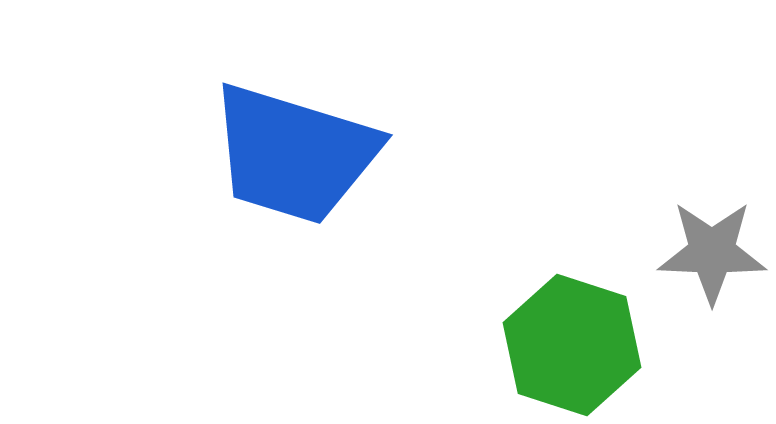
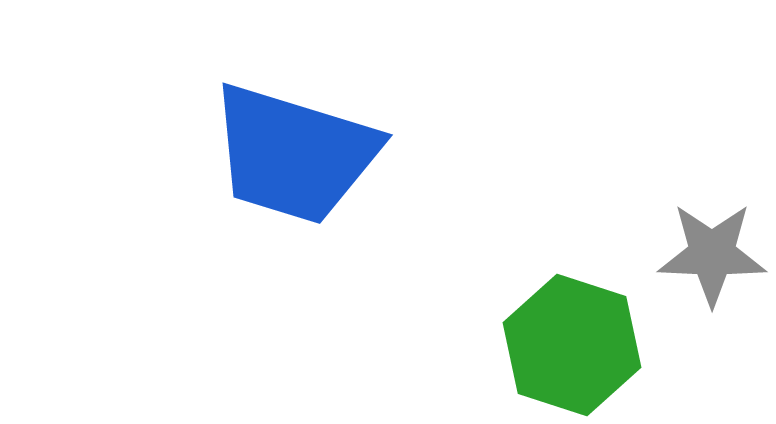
gray star: moved 2 px down
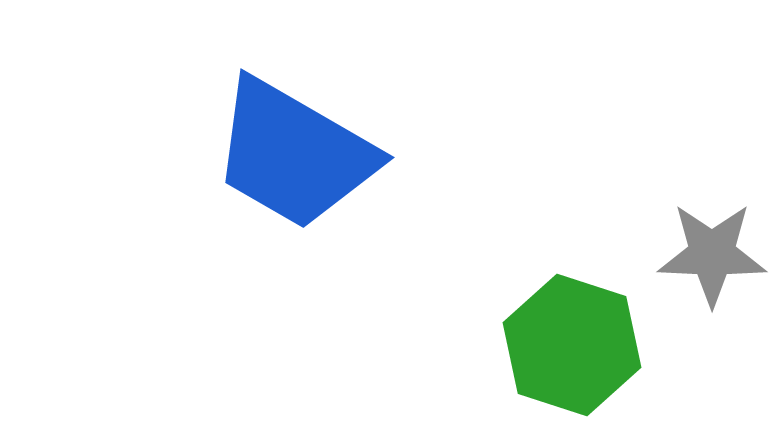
blue trapezoid: rotated 13 degrees clockwise
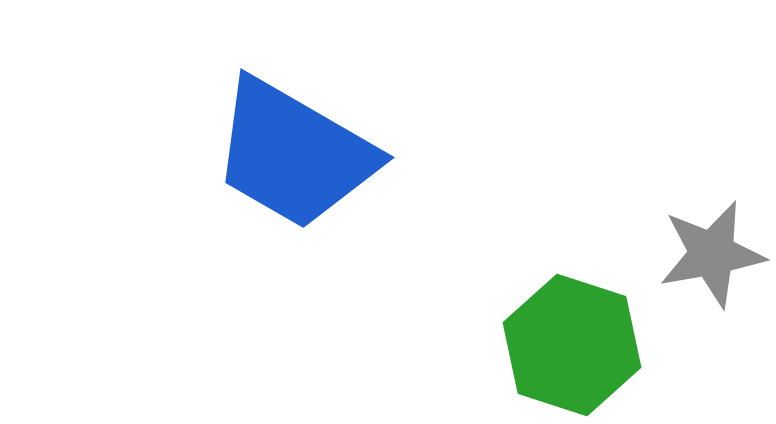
gray star: rotated 12 degrees counterclockwise
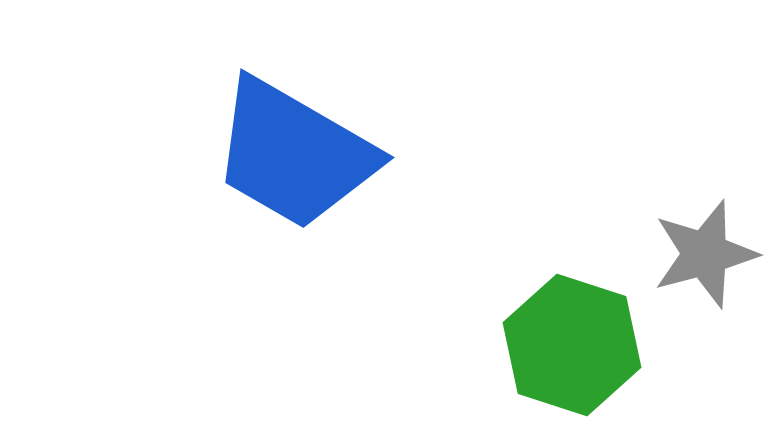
gray star: moved 7 px left; rotated 5 degrees counterclockwise
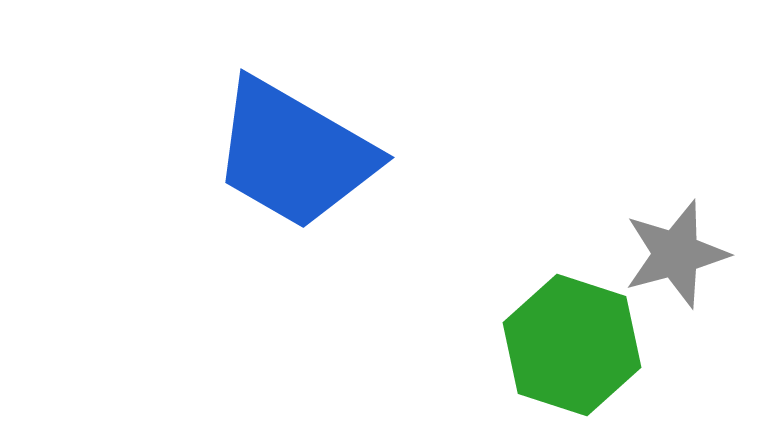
gray star: moved 29 px left
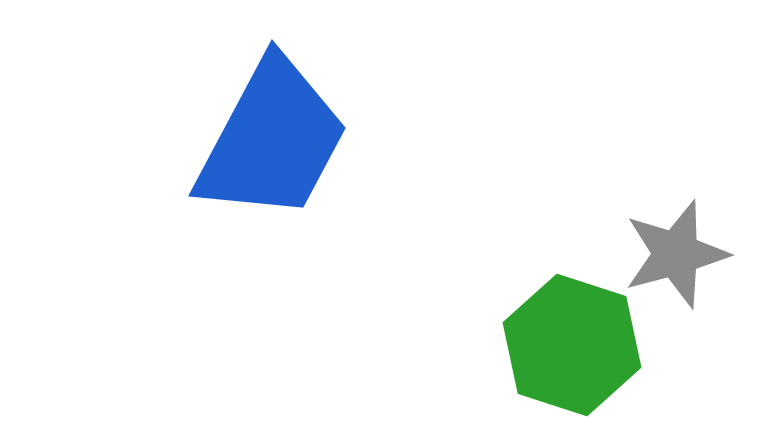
blue trapezoid: moved 22 px left, 14 px up; rotated 92 degrees counterclockwise
